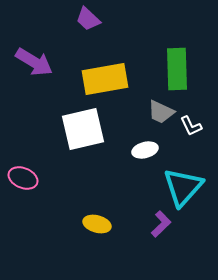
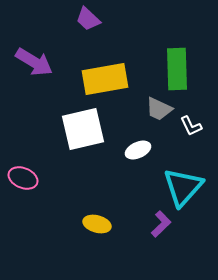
gray trapezoid: moved 2 px left, 3 px up
white ellipse: moved 7 px left; rotated 10 degrees counterclockwise
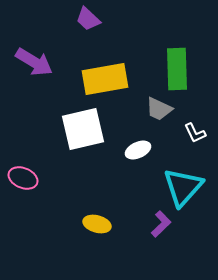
white L-shape: moved 4 px right, 7 px down
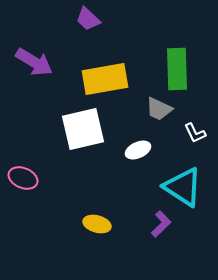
cyan triangle: rotated 39 degrees counterclockwise
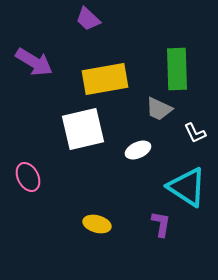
pink ellipse: moved 5 px right, 1 px up; rotated 40 degrees clockwise
cyan triangle: moved 4 px right
purple L-shape: rotated 36 degrees counterclockwise
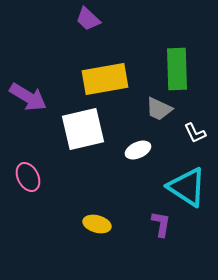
purple arrow: moved 6 px left, 35 px down
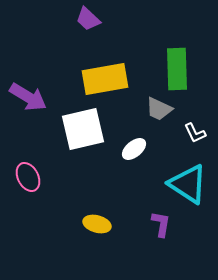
white ellipse: moved 4 px left, 1 px up; rotated 15 degrees counterclockwise
cyan triangle: moved 1 px right, 3 px up
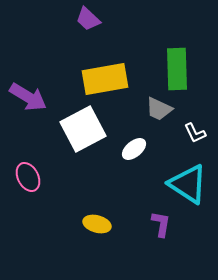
white square: rotated 15 degrees counterclockwise
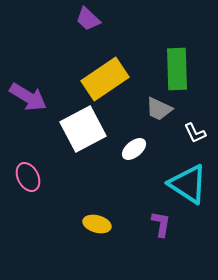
yellow rectangle: rotated 24 degrees counterclockwise
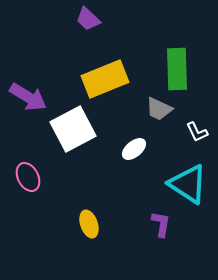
yellow rectangle: rotated 12 degrees clockwise
white square: moved 10 px left
white L-shape: moved 2 px right, 1 px up
yellow ellipse: moved 8 px left; rotated 56 degrees clockwise
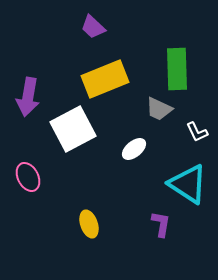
purple trapezoid: moved 5 px right, 8 px down
purple arrow: rotated 69 degrees clockwise
